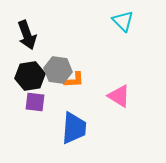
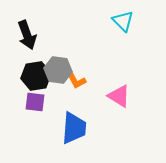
black hexagon: moved 6 px right
orange L-shape: moved 2 px right; rotated 65 degrees clockwise
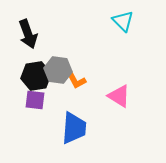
black arrow: moved 1 px right, 1 px up
purple square: moved 2 px up
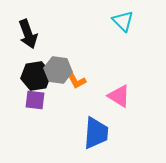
blue trapezoid: moved 22 px right, 5 px down
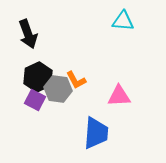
cyan triangle: rotated 40 degrees counterclockwise
gray hexagon: moved 19 px down
black hexagon: moved 2 px right, 1 px down; rotated 16 degrees counterclockwise
pink triangle: rotated 35 degrees counterclockwise
purple square: rotated 20 degrees clockwise
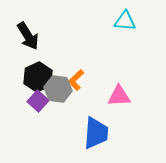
cyan triangle: moved 2 px right
black arrow: moved 2 px down; rotated 12 degrees counterclockwise
orange L-shape: rotated 75 degrees clockwise
purple square: moved 3 px right, 1 px down; rotated 15 degrees clockwise
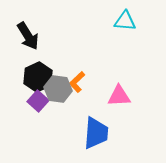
orange L-shape: moved 1 px right, 2 px down
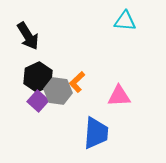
gray hexagon: moved 2 px down
